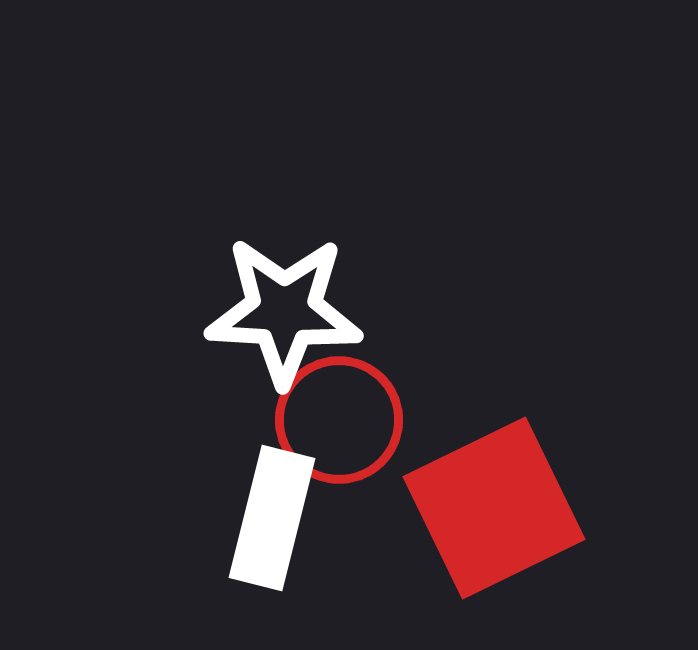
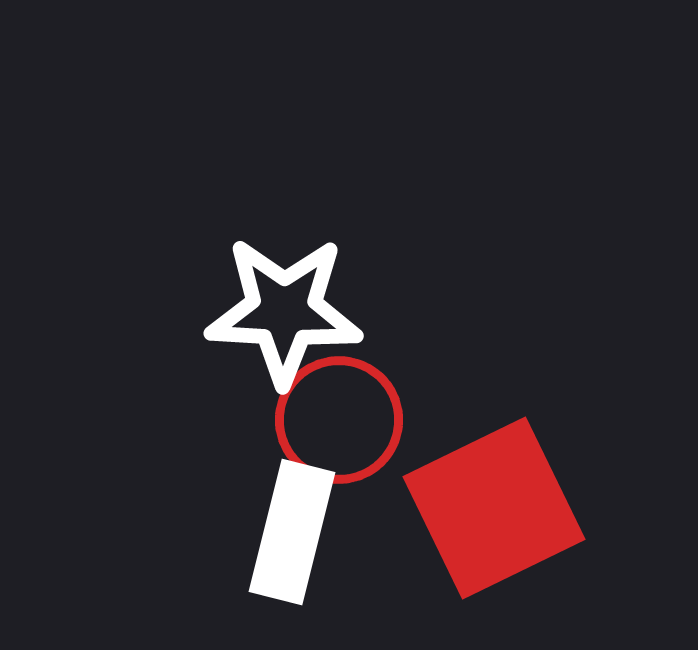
white rectangle: moved 20 px right, 14 px down
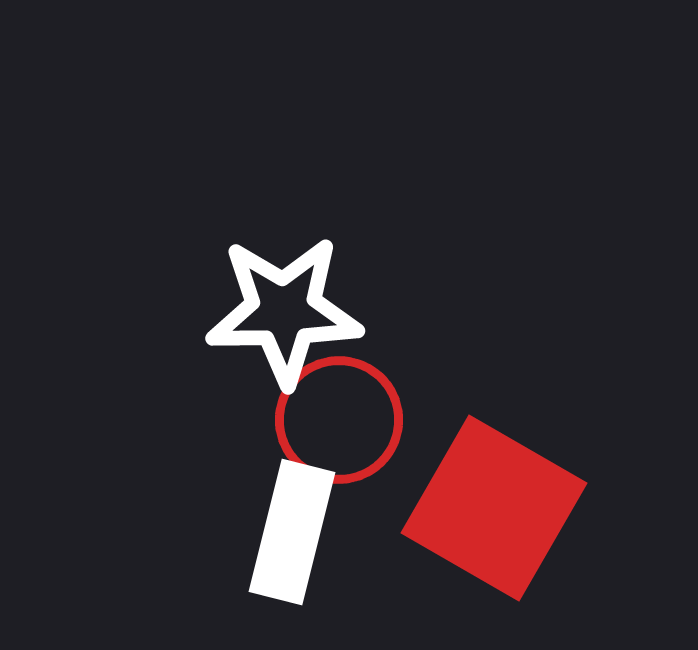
white star: rotated 4 degrees counterclockwise
red square: rotated 34 degrees counterclockwise
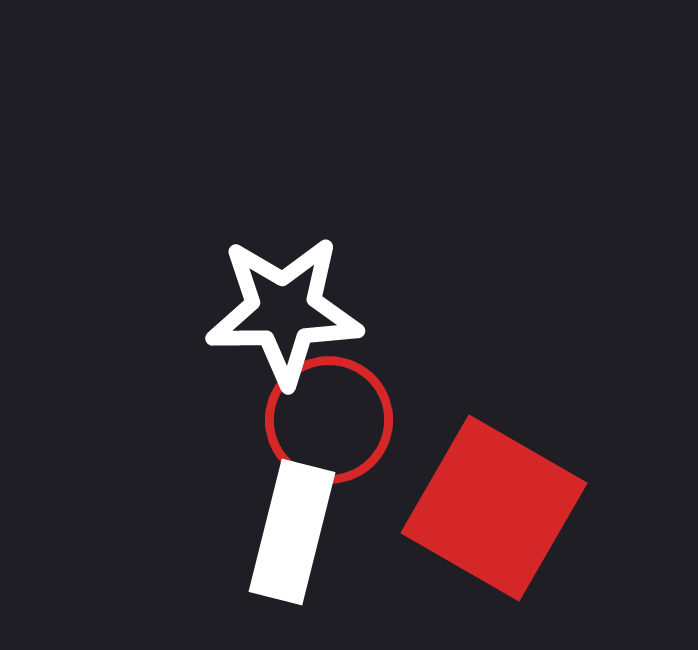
red circle: moved 10 px left
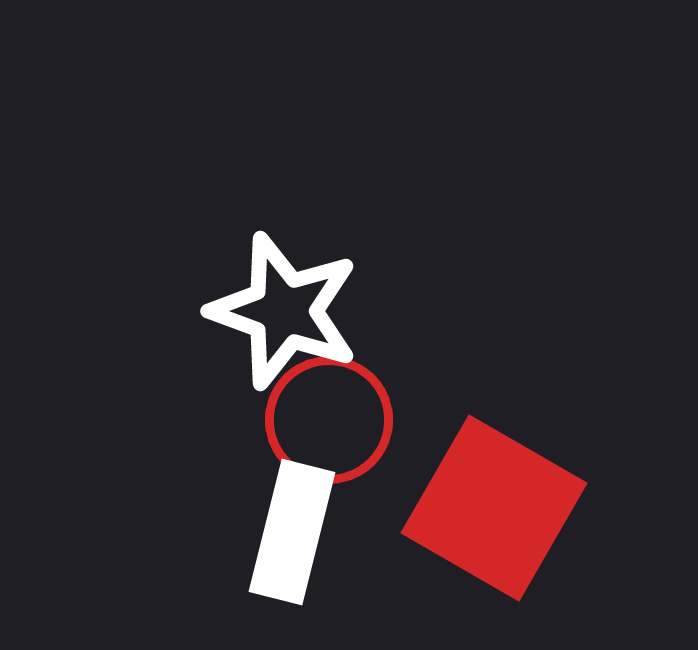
white star: rotated 21 degrees clockwise
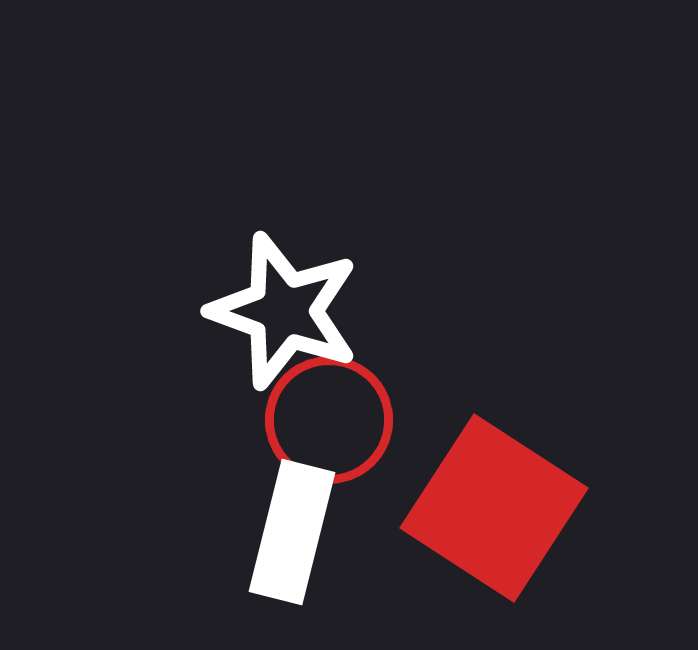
red square: rotated 3 degrees clockwise
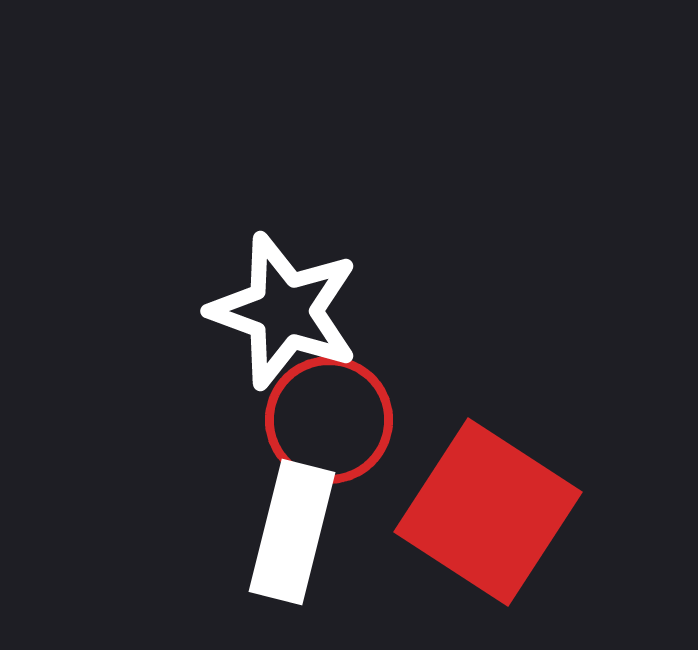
red square: moved 6 px left, 4 px down
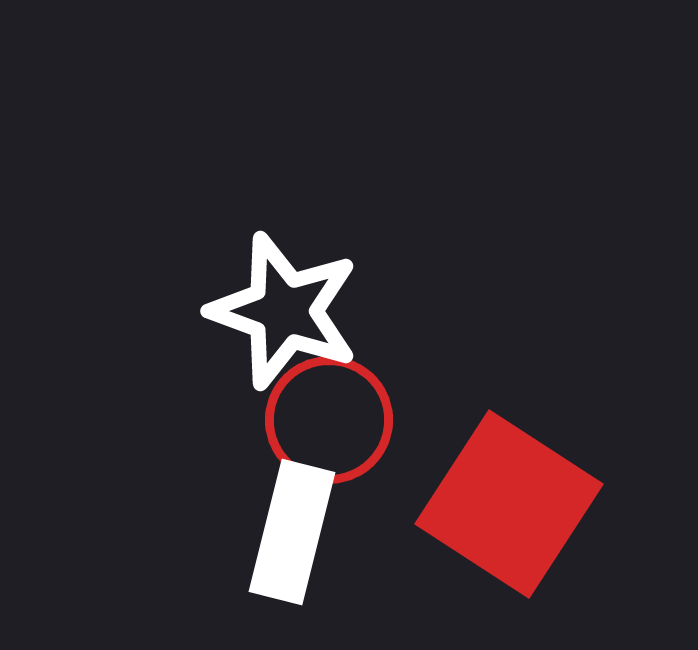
red square: moved 21 px right, 8 px up
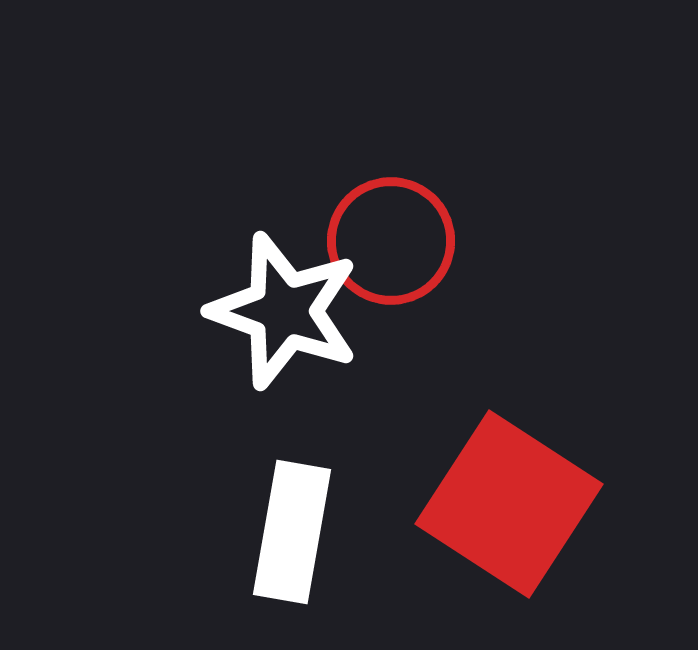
red circle: moved 62 px right, 179 px up
white rectangle: rotated 4 degrees counterclockwise
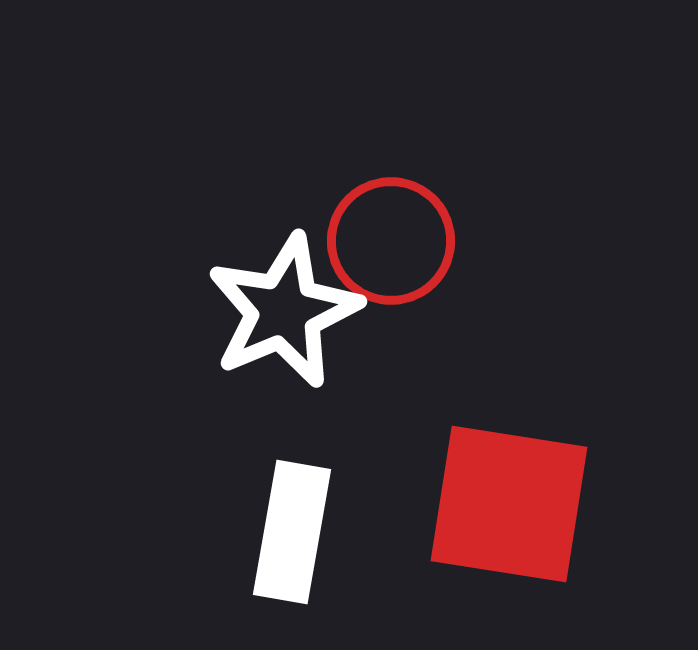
white star: rotated 29 degrees clockwise
red square: rotated 24 degrees counterclockwise
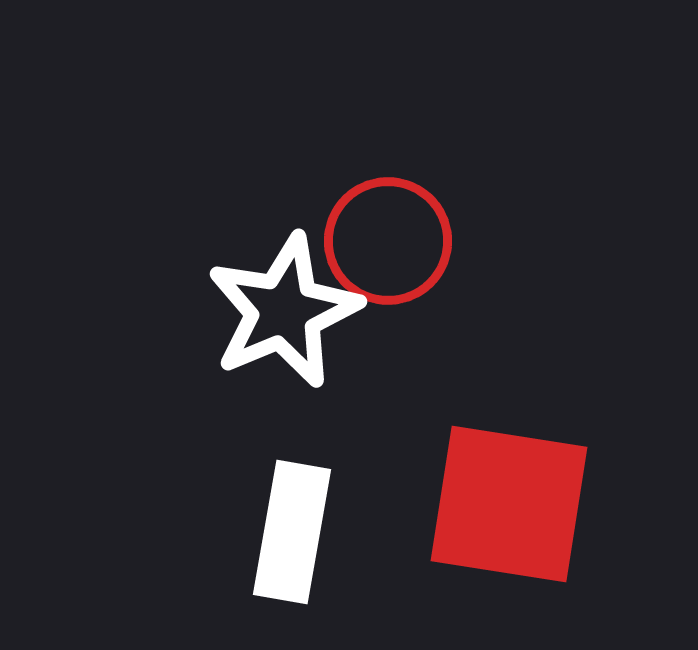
red circle: moved 3 px left
